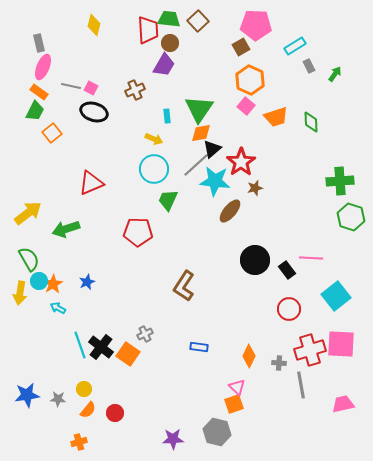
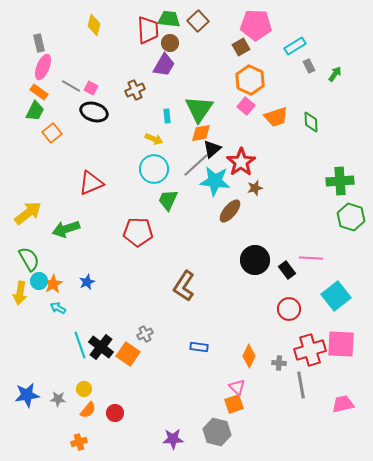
gray line at (71, 86): rotated 18 degrees clockwise
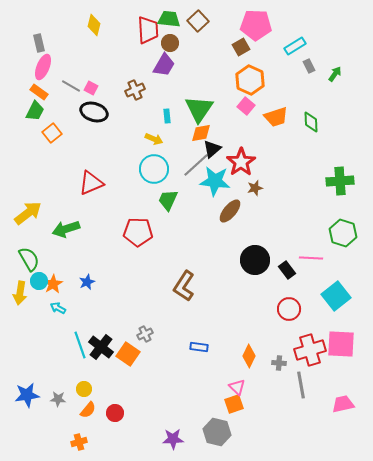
green hexagon at (351, 217): moved 8 px left, 16 px down
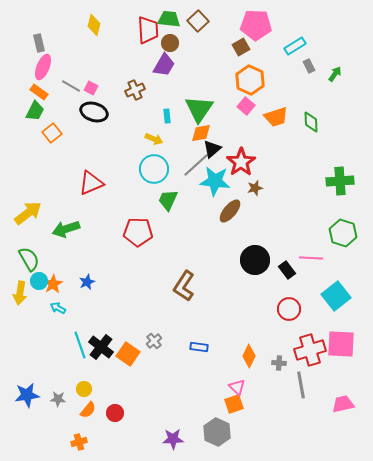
gray cross at (145, 334): moved 9 px right, 7 px down; rotated 14 degrees counterclockwise
gray hexagon at (217, 432): rotated 12 degrees clockwise
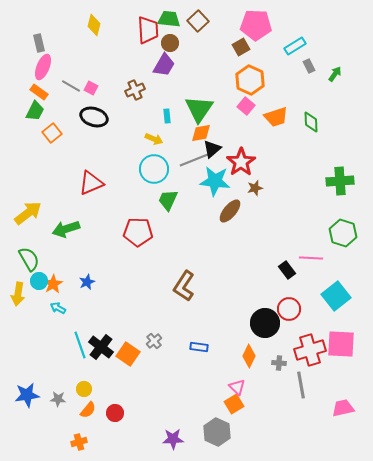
black ellipse at (94, 112): moved 5 px down
gray line at (196, 165): moved 2 px left, 5 px up; rotated 20 degrees clockwise
black circle at (255, 260): moved 10 px right, 63 px down
yellow arrow at (20, 293): moved 2 px left, 1 px down
orange square at (234, 404): rotated 12 degrees counterclockwise
pink trapezoid at (343, 404): moved 4 px down
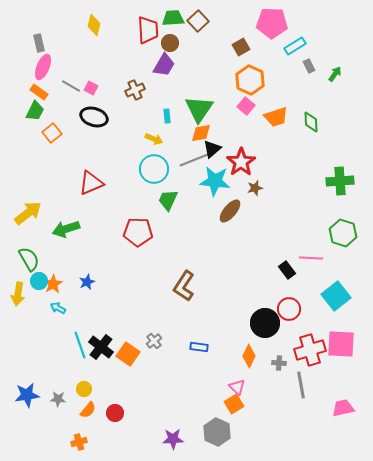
green trapezoid at (169, 19): moved 4 px right, 1 px up; rotated 10 degrees counterclockwise
pink pentagon at (256, 25): moved 16 px right, 2 px up
